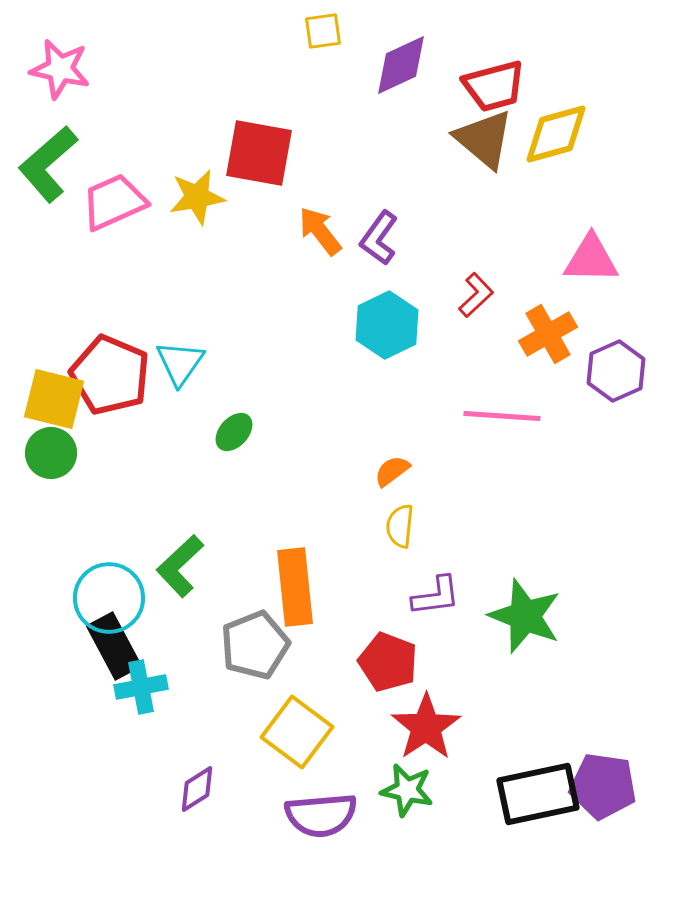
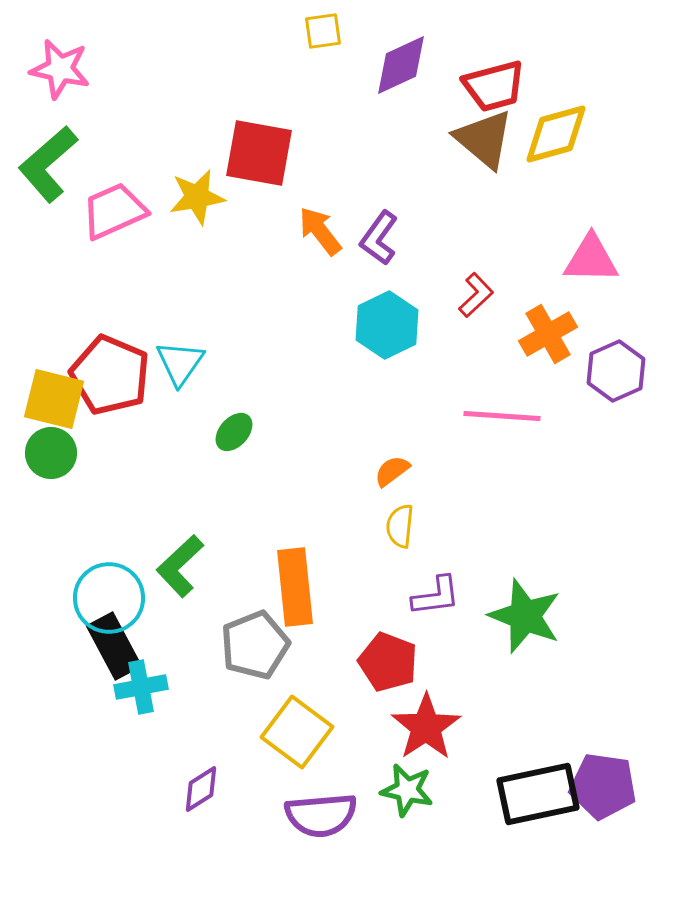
pink trapezoid at (114, 202): moved 9 px down
purple diamond at (197, 789): moved 4 px right
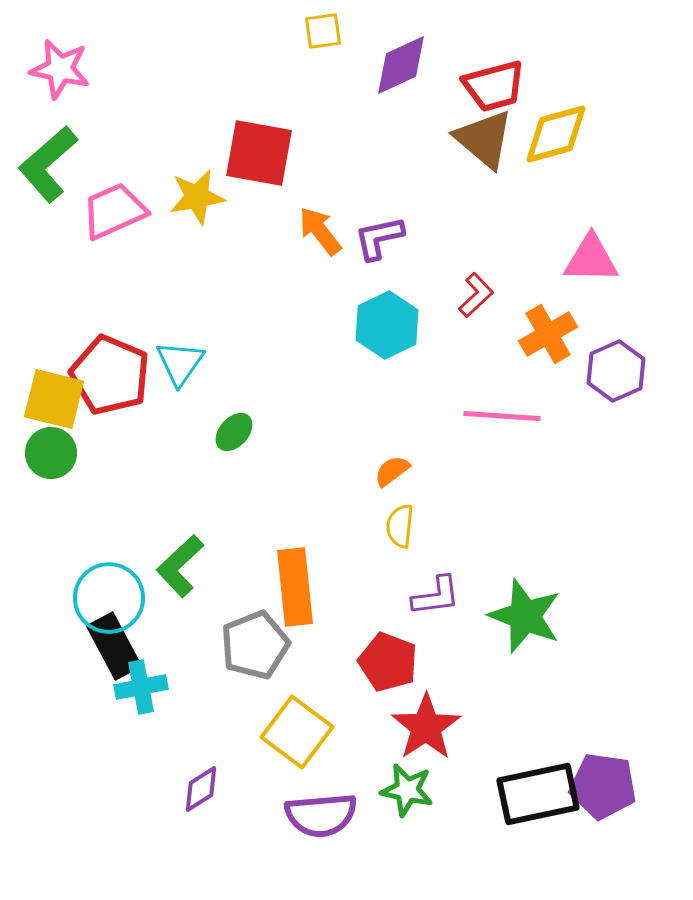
purple L-shape at (379, 238): rotated 42 degrees clockwise
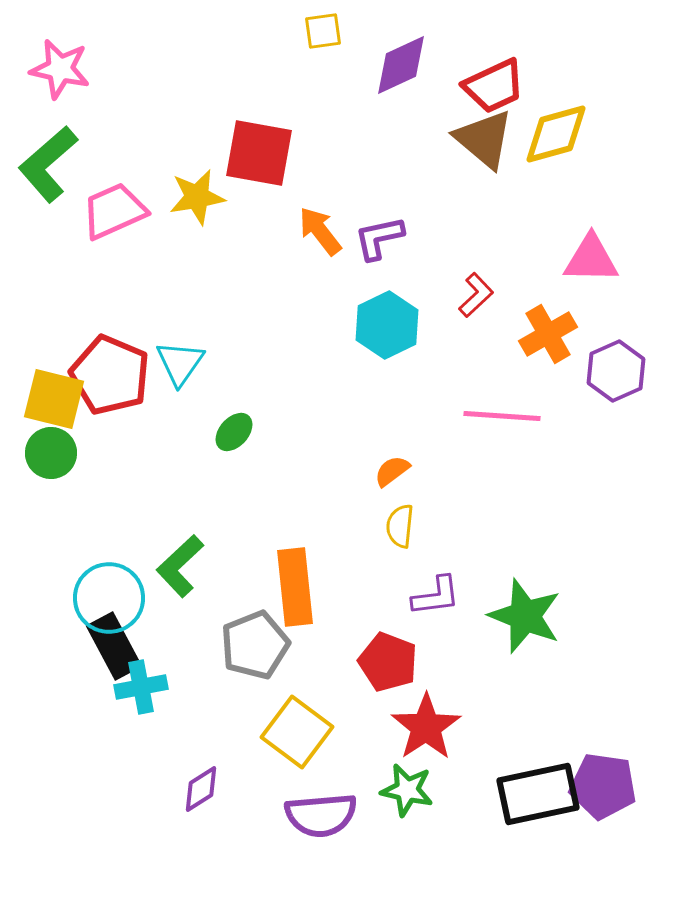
red trapezoid at (494, 86): rotated 10 degrees counterclockwise
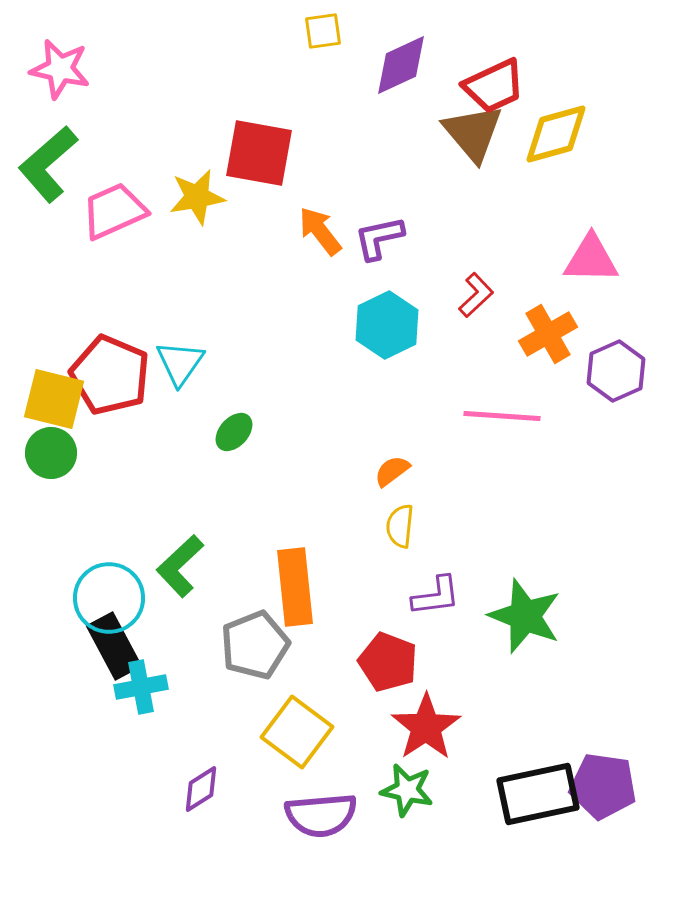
brown triangle at (484, 139): moved 11 px left, 6 px up; rotated 10 degrees clockwise
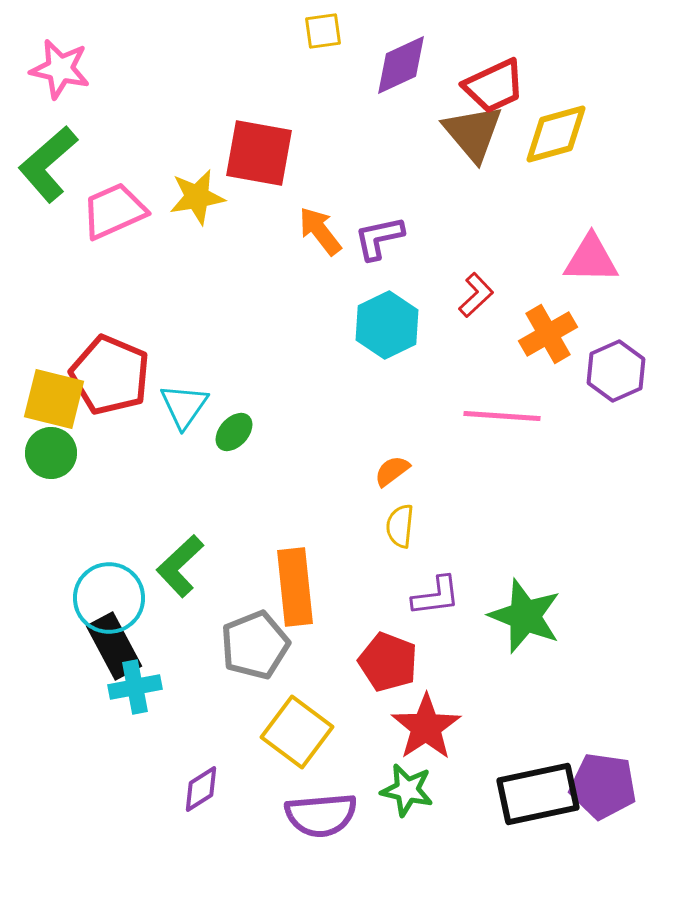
cyan triangle at (180, 363): moved 4 px right, 43 px down
cyan cross at (141, 687): moved 6 px left
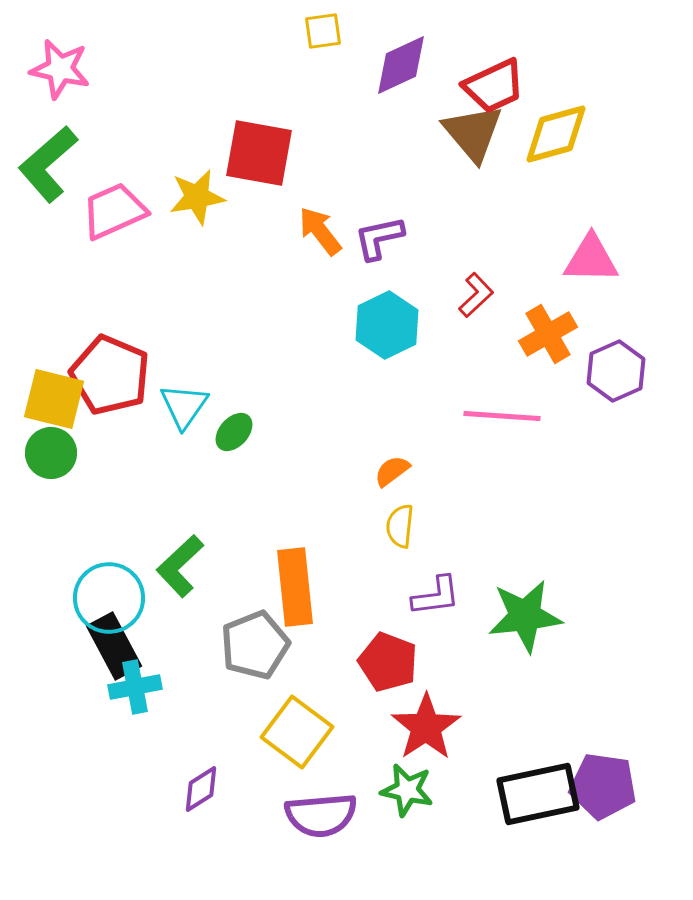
green star at (525, 616): rotated 28 degrees counterclockwise
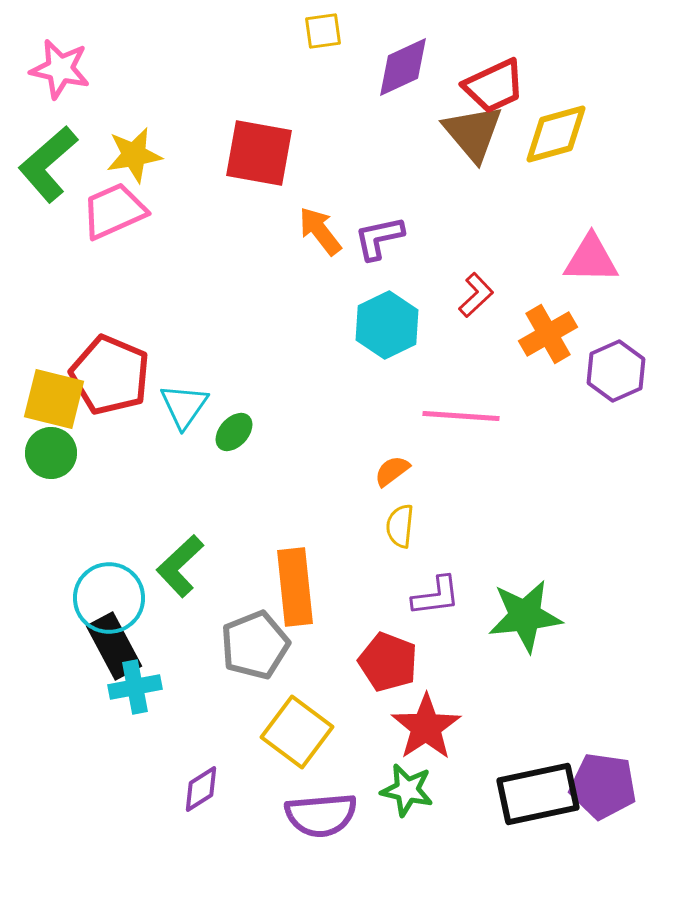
purple diamond at (401, 65): moved 2 px right, 2 px down
yellow star at (197, 197): moved 63 px left, 42 px up
pink line at (502, 416): moved 41 px left
